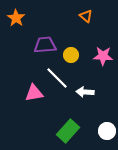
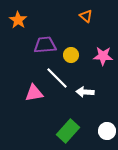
orange star: moved 2 px right, 2 px down
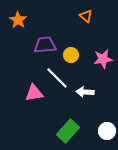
pink star: moved 3 px down; rotated 12 degrees counterclockwise
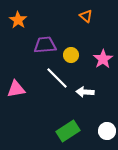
pink star: rotated 24 degrees counterclockwise
pink triangle: moved 18 px left, 4 px up
green rectangle: rotated 15 degrees clockwise
